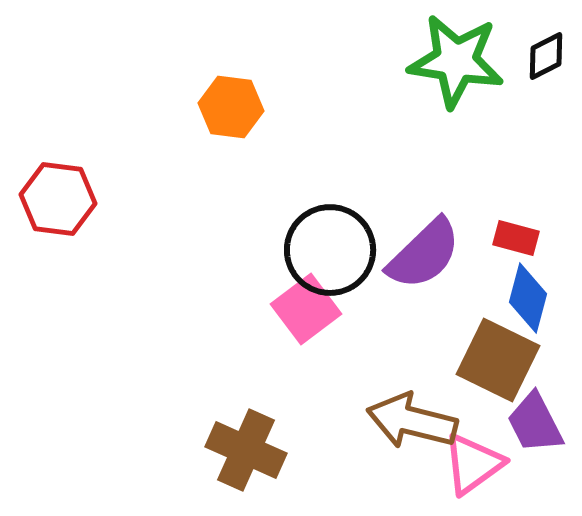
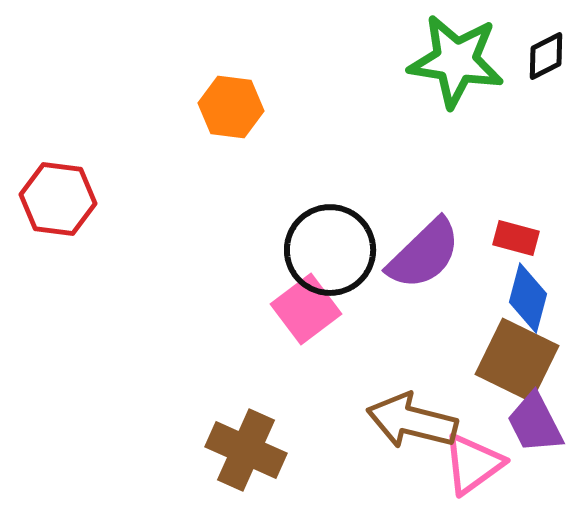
brown square: moved 19 px right
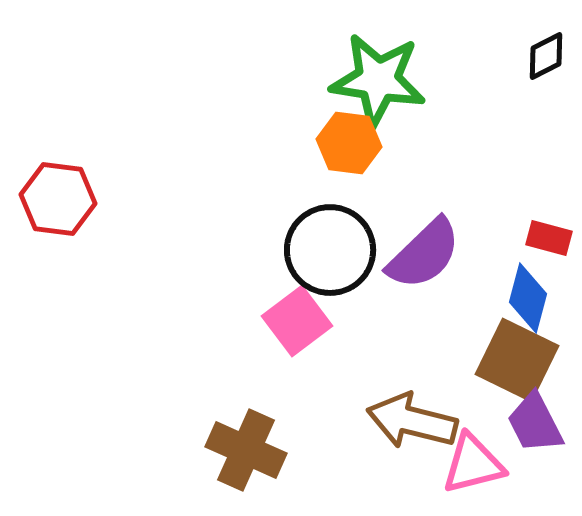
green star: moved 78 px left, 19 px down
orange hexagon: moved 118 px right, 36 px down
red rectangle: moved 33 px right
pink square: moved 9 px left, 12 px down
pink triangle: rotated 22 degrees clockwise
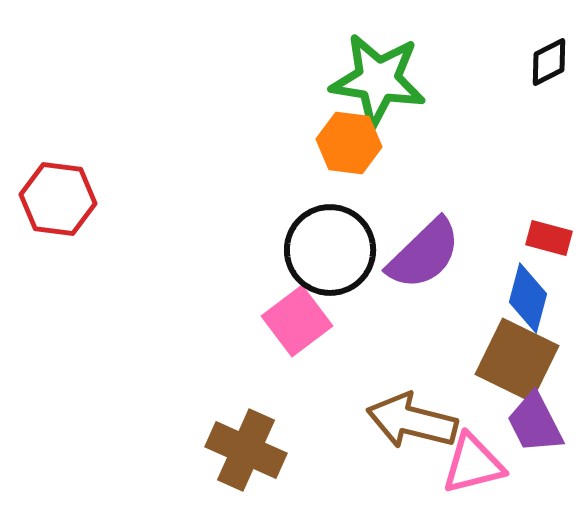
black diamond: moved 3 px right, 6 px down
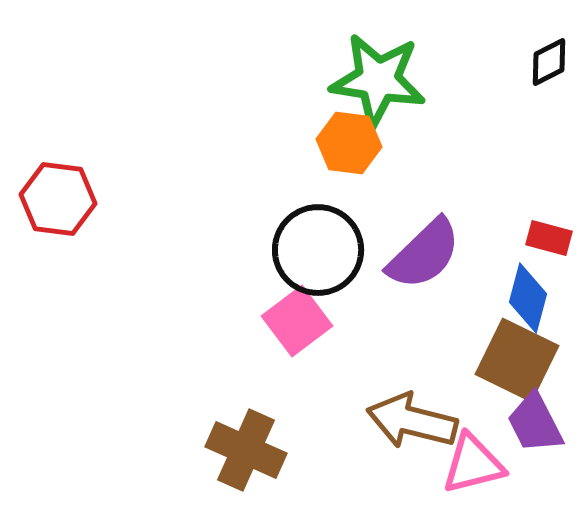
black circle: moved 12 px left
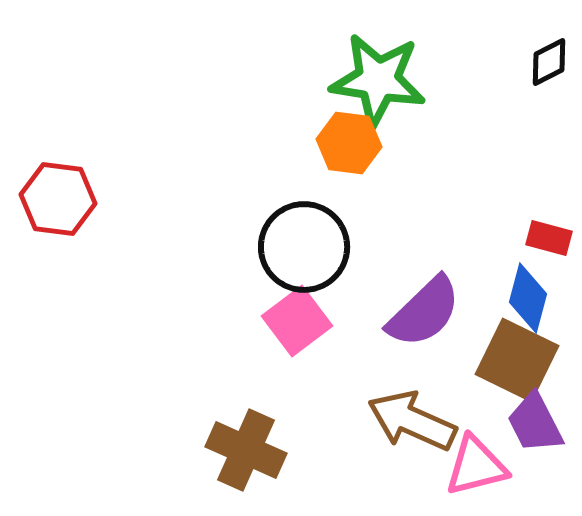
black circle: moved 14 px left, 3 px up
purple semicircle: moved 58 px down
brown arrow: rotated 10 degrees clockwise
pink triangle: moved 3 px right, 2 px down
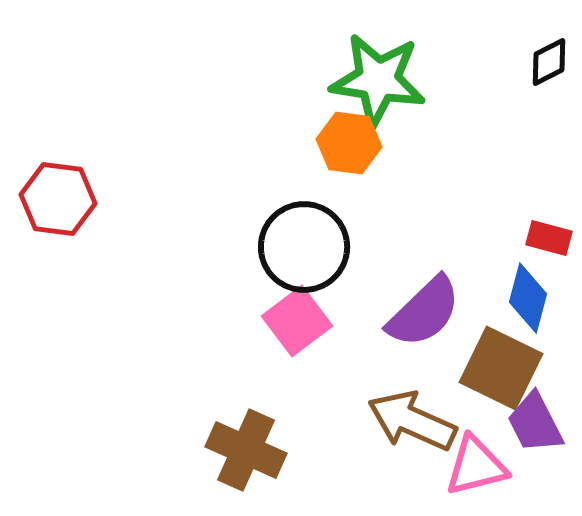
brown square: moved 16 px left, 8 px down
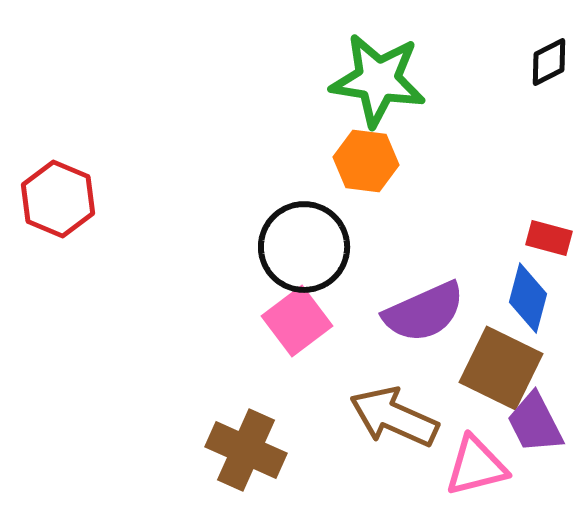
orange hexagon: moved 17 px right, 18 px down
red hexagon: rotated 16 degrees clockwise
purple semicircle: rotated 20 degrees clockwise
brown arrow: moved 18 px left, 4 px up
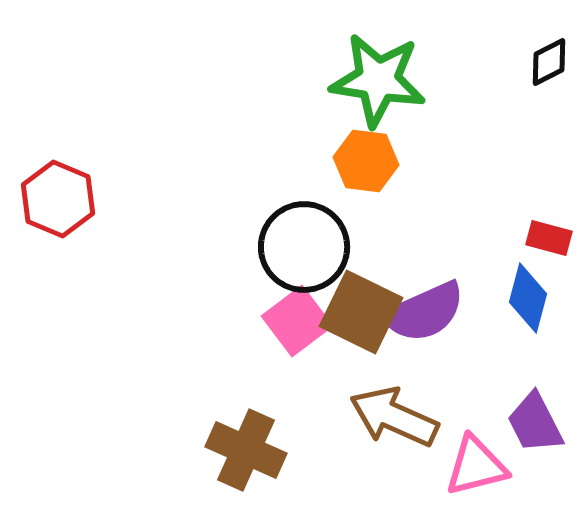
brown square: moved 140 px left, 56 px up
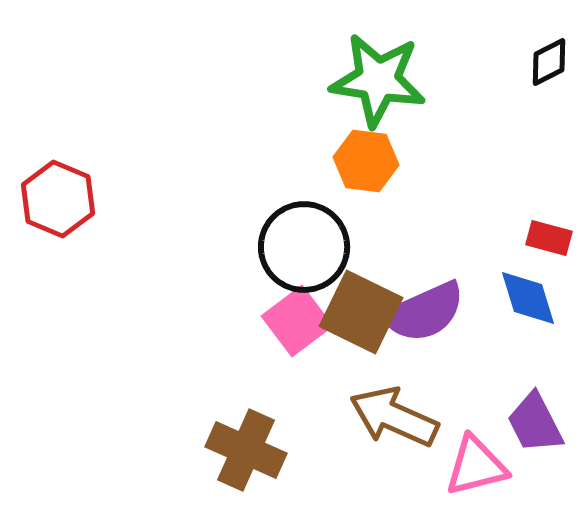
blue diamond: rotated 32 degrees counterclockwise
